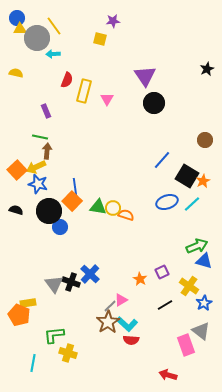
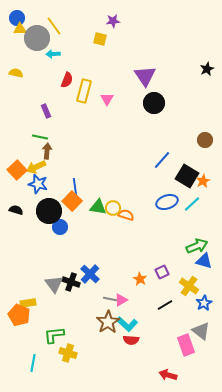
gray line at (110, 306): moved 7 px up; rotated 56 degrees clockwise
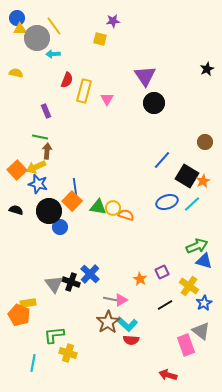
brown circle at (205, 140): moved 2 px down
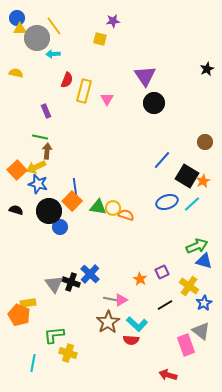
cyan L-shape at (127, 324): moved 10 px right
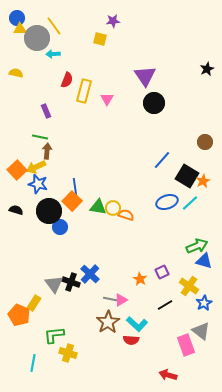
cyan line at (192, 204): moved 2 px left, 1 px up
yellow rectangle at (28, 303): moved 6 px right; rotated 49 degrees counterclockwise
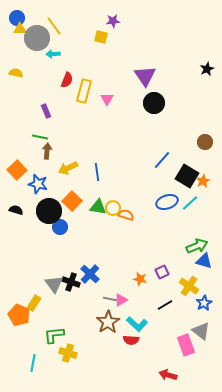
yellow square at (100, 39): moved 1 px right, 2 px up
yellow arrow at (36, 167): moved 32 px right, 1 px down
blue line at (75, 187): moved 22 px right, 15 px up
orange star at (140, 279): rotated 16 degrees counterclockwise
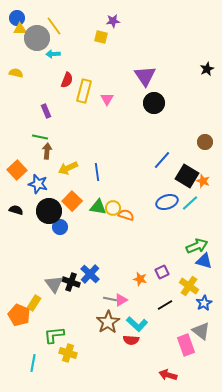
orange star at (203, 181): rotated 24 degrees counterclockwise
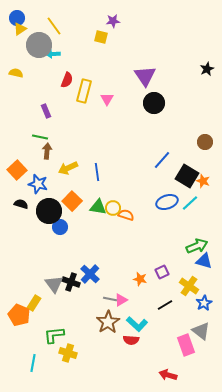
yellow triangle at (20, 29): rotated 32 degrees counterclockwise
gray circle at (37, 38): moved 2 px right, 7 px down
black semicircle at (16, 210): moved 5 px right, 6 px up
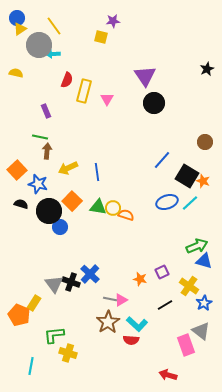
cyan line at (33, 363): moved 2 px left, 3 px down
